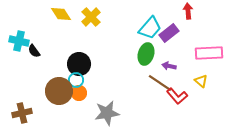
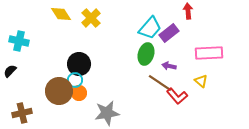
yellow cross: moved 1 px down
black semicircle: moved 24 px left, 20 px down; rotated 80 degrees clockwise
cyan circle: moved 1 px left
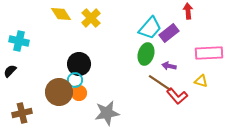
yellow triangle: rotated 24 degrees counterclockwise
brown circle: moved 1 px down
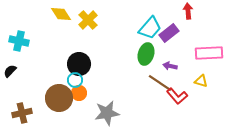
yellow cross: moved 3 px left, 2 px down
purple arrow: moved 1 px right
brown circle: moved 6 px down
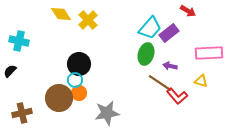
red arrow: rotated 126 degrees clockwise
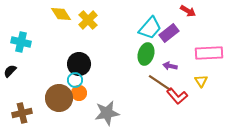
cyan cross: moved 2 px right, 1 px down
yellow triangle: rotated 40 degrees clockwise
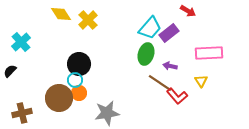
cyan cross: rotated 36 degrees clockwise
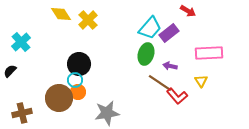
orange circle: moved 1 px left, 1 px up
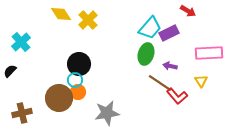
purple rectangle: rotated 12 degrees clockwise
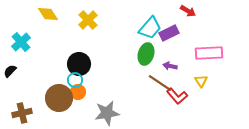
yellow diamond: moved 13 px left
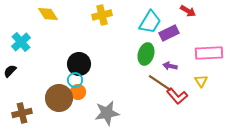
yellow cross: moved 14 px right, 5 px up; rotated 30 degrees clockwise
cyan trapezoid: moved 6 px up; rotated 10 degrees counterclockwise
